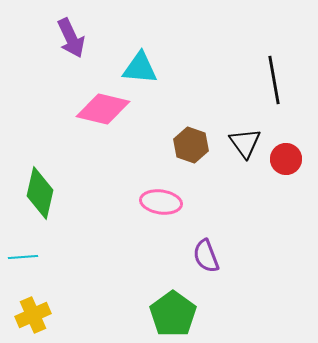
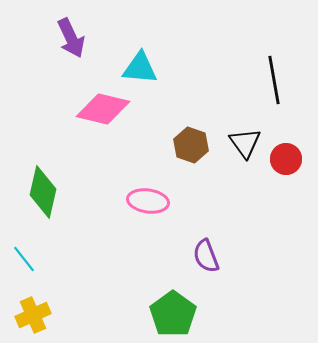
green diamond: moved 3 px right, 1 px up
pink ellipse: moved 13 px left, 1 px up
cyan line: moved 1 px right, 2 px down; rotated 56 degrees clockwise
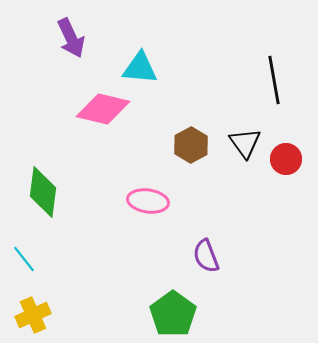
brown hexagon: rotated 12 degrees clockwise
green diamond: rotated 6 degrees counterclockwise
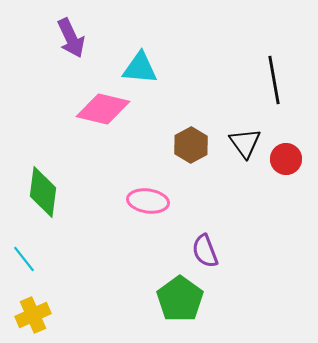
purple semicircle: moved 1 px left, 5 px up
green pentagon: moved 7 px right, 15 px up
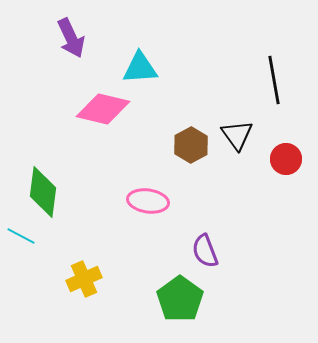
cyan triangle: rotated 9 degrees counterclockwise
black triangle: moved 8 px left, 8 px up
cyan line: moved 3 px left, 23 px up; rotated 24 degrees counterclockwise
yellow cross: moved 51 px right, 36 px up
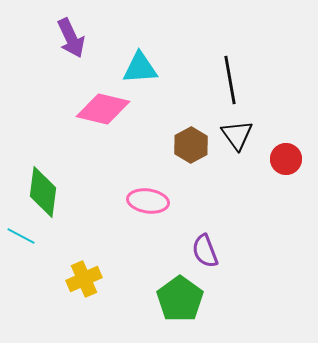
black line: moved 44 px left
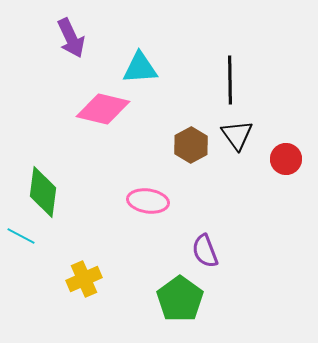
black line: rotated 9 degrees clockwise
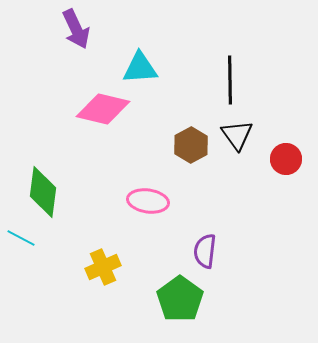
purple arrow: moved 5 px right, 9 px up
cyan line: moved 2 px down
purple semicircle: rotated 28 degrees clockwise
yellow cross: moved 19 px right, 12 px up
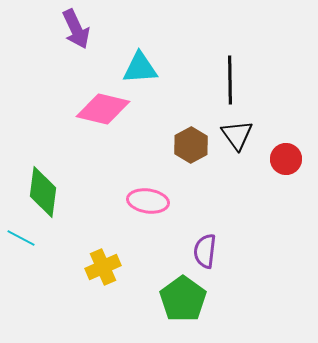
green pentagon: moved 3 px right
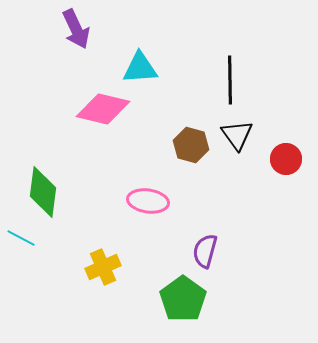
brown hexagon: rotated 16 degrees counterclockwise
purple semicircle: rotated 8 degrees clockwise
